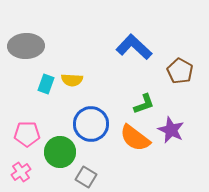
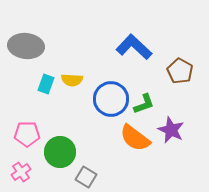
gray ellipse: rotated 8 degrees clockwise
blue circle: moved 20 px right, 25 px up
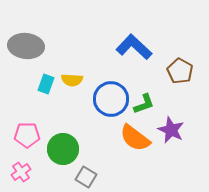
pink pentagon: moved 1 px down
green circle: moved 3 px right, 3 px up
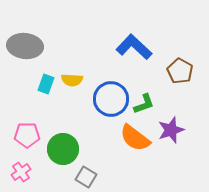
gray ellipse: moved 1 px left
purple star: rotated 28 degrees clockwise
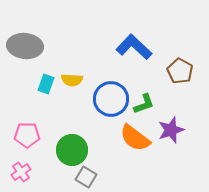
green circle: moved 9 px right, 1 px down
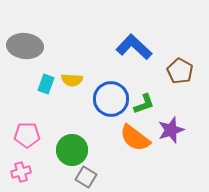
pink cross: rotated 18 degrees clockwise
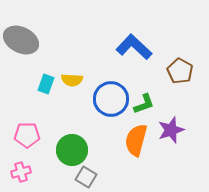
gray ellipse: moved 4 px left, 6 px up; rotated 20 degrees clockwise
orange semicircle: moved 1 px right, 2 px down; rotated 68 degrees clockwise
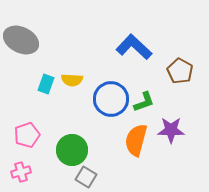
green L-shape: moved 2 px up
purple star: rotated 20 degrees clockwise
pink pentagon: rotated 20 degrees counterclockwise
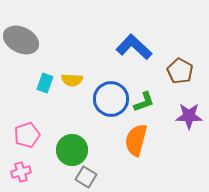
cyan rectangle: moved 1 px left, 1 px up
purple star: moved 18 px right, 14 px up
